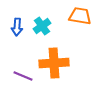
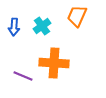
orange trapezoid: moved 3 px left; rotated 75 degrees counterclockwise
blue arrow: moved 3 px left
orange cross: rotated 8 degrees clockwise
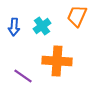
orange cross: moved 3 px right, 2 px up
purple line: rotated 12 degrees clockwise
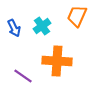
blue arrow: moved 1 px down; rotated 30 degrees counterclockwise
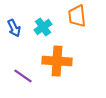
orange trapezoid: rotated 30 degrees counterclockwise
cyan cross: moved 1 px right, 1 px down
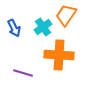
orange trapezoid: moved 11 px left, 1 px up; rotated 40 degrees clockwise
orange cross: moved 2 px right, 6 px up
purple line: moved 3 px up; rotated 18 degrees counterclockwise
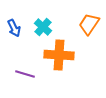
orange trapezoid: moved 23 px right, 9 px down
cyan cross: rotated 12 degrees counterclockwise
purple line: moved 2 px right, 1 px down
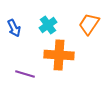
cyan cross: moved 5 px right, 2 px up; rotated 12 degrees clockwise
